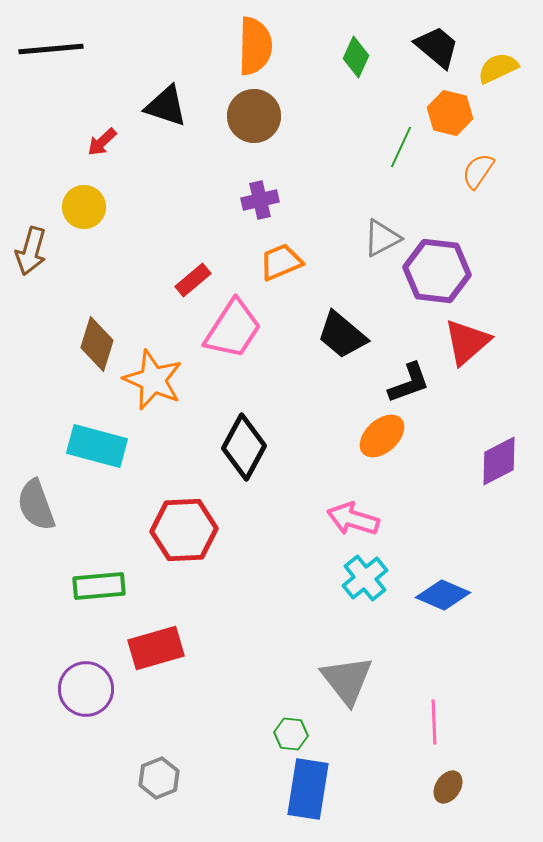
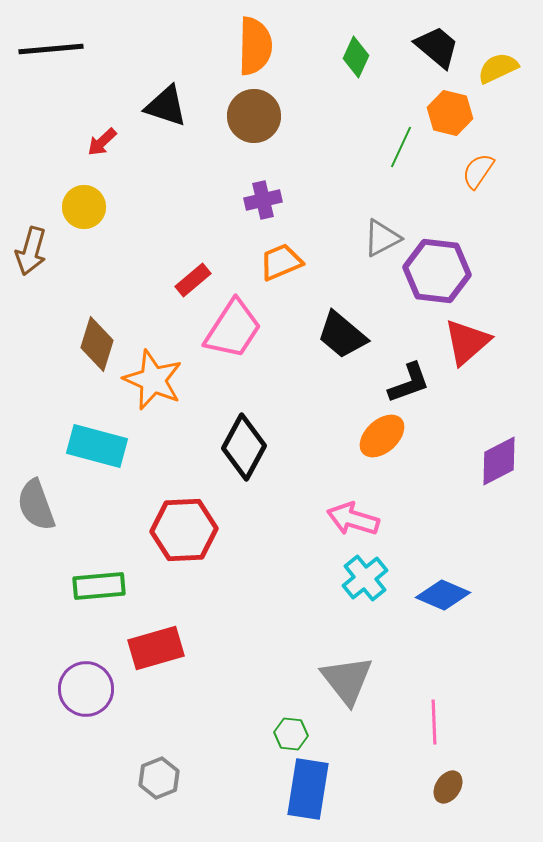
purple cross at (260, 200): moved 3 px right
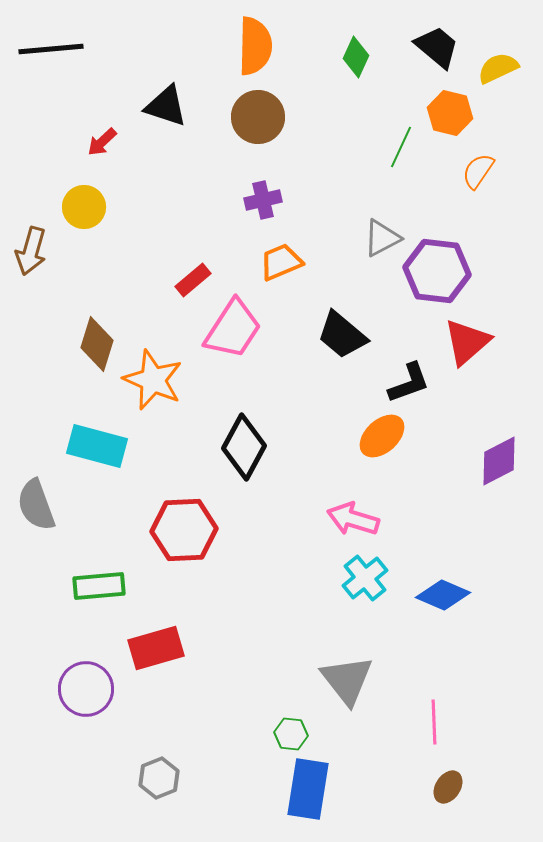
brown circle at (254, 116): moved 4 px right, 1 px down
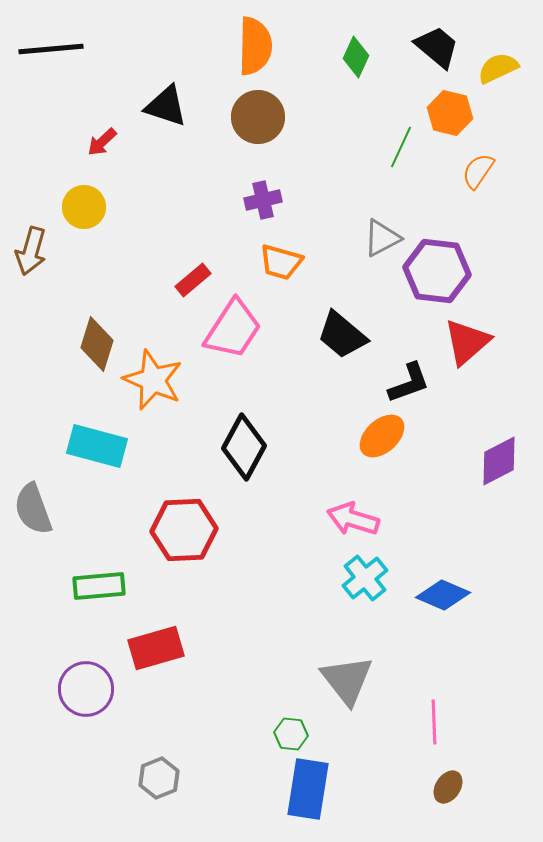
orange trapezoid at (281, 262): rotated 141 degrees counterclockwise
gray semicircle at (36, 505): moved 3 px left, 4 px down
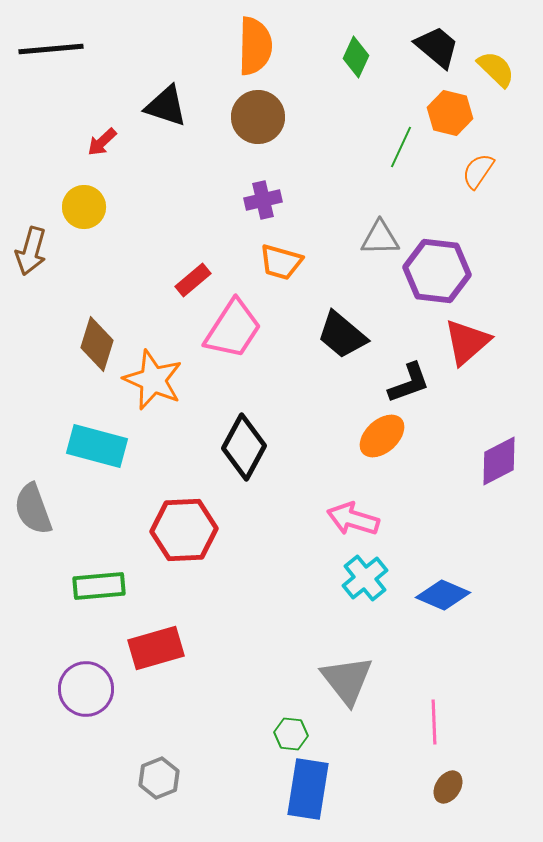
yellow semicircle at (498, 68): moved 2 px left, 1 px down; rotated 69 degrees clockwise
gray triangle at (382, 238): moved 2 px left; rotated 27 degrees clockwise
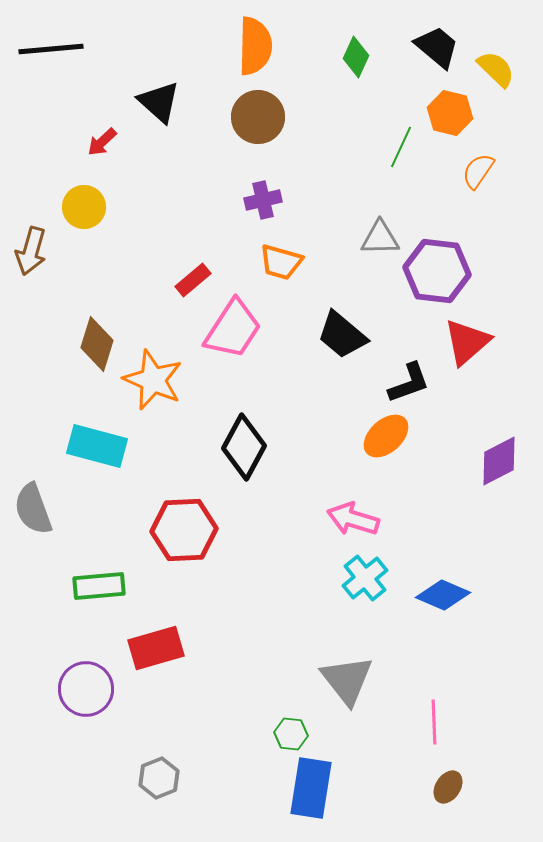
black triangle at (166, 106): moved 7 px left, 4 px up; rotated 24 degrees clockwise
orange ellipse at (382, 436): moved 4 px right
blue rectangle at (308, 789): moved 3 px right, 1 px up
